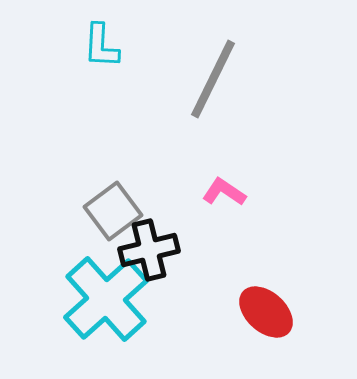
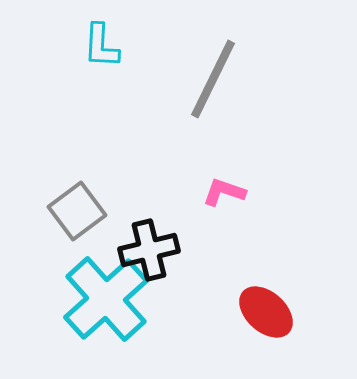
pink L-shape: rotated 15 degrees counterclockwise
gray square: moved 36 px left
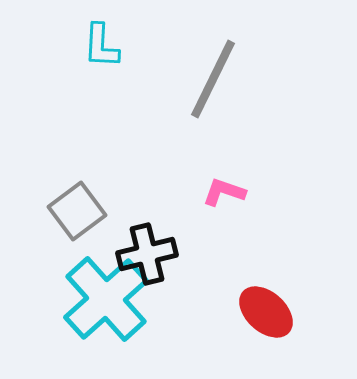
black cross: moved 2 px left, 4 px down
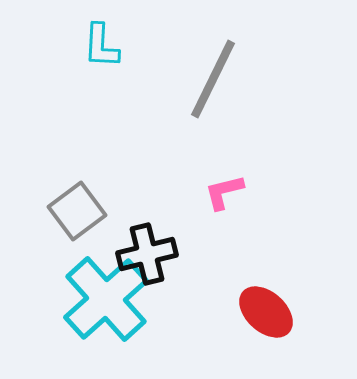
pink L-shape: rotated 33 degrees counterclockwise
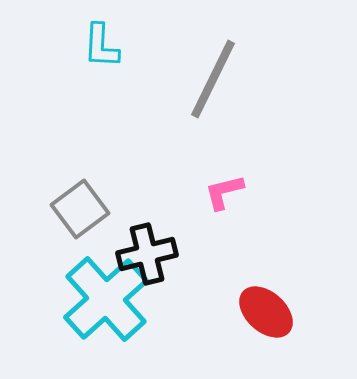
gray square: moved 3 px right, 2 px up
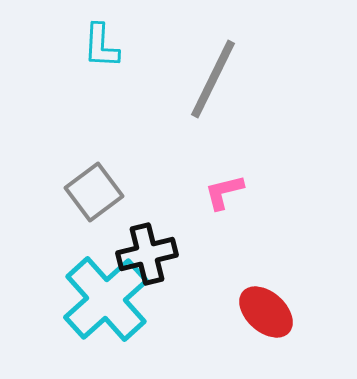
gray square: moved 14 px right, 17 px up
